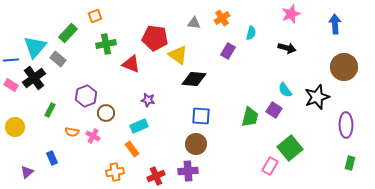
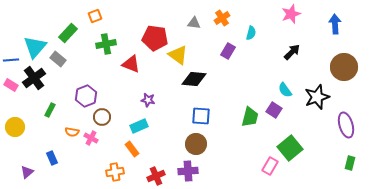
black arrow at (287, 48): moved 5 px right, 4 px down; rotated 60 degrees counterclockwise
brown circle at (106, 113): moved 4 px left, 4 px down
purple ellipse at (346, 125): rotated 15 degrees counterclockwise
pink cross at (93, 136): moved 2 px left, 2 px down
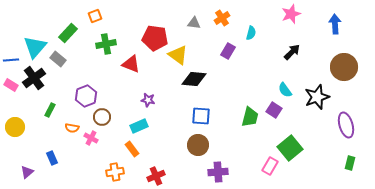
orange semicircle at (72, 132): moved 4 px up
brown circle at (196, 144): moved 2 px right, 1 px down
purple cross at (188, 171): moved 30 px right, 1 px down
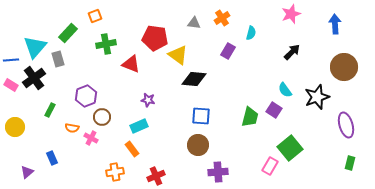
gray rectangle at (58, 59): rotated 35 degrees clockwise
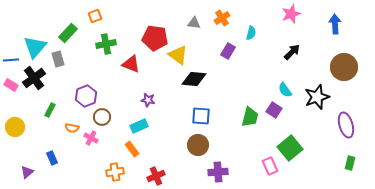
pink rectangle at (270, 166): rotated 54 degrees counterclockwise
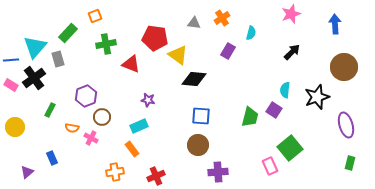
cyan semicircle at (285, 90): rotated 42 degrees clockwise
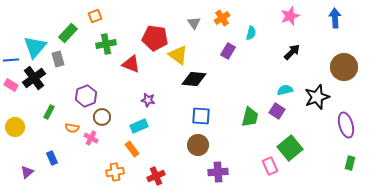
pink star at (291, 14): moved 1 px left, 2 px down
gray triangle at (194, 23): rotated 48 degrees clockwise
blue arrow at (335, 24): moved 6 px up
cyan semicircle at (285, 90): rotated 70 degrees clockwise
green rectangle at (50, 110): moved 1 px left, 2 px down
purple square at (274, 110): moved 3 px right, 1 px down
